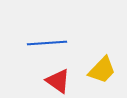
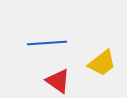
yellow trapezoid: moved 7 px up; rotated 8 degrees clockwise
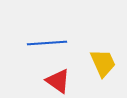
yellow trapezoid: moved 1 px right; rotated 76 degrees counterclockwise
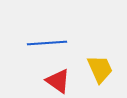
yellow trapezoid: moved 3 px left, 6 px down
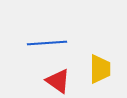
yellow trapezoid: rotated 24 degrees clockwise
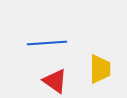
red triangle: moved 3 px left
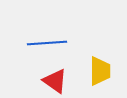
yellow trapezoid: moved 2 px down
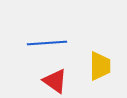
yellow trapezoid: moved 5 px up
